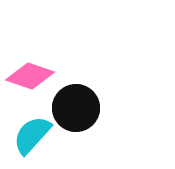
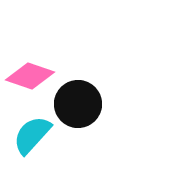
black circle: moved 2 px right, 4 px up
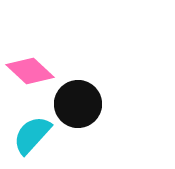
pink diamond: moved 5 px up; rotated 24 degrees clockwise
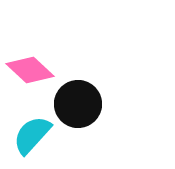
pink diamond: moved 1 px up
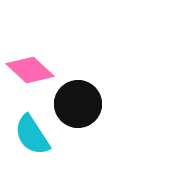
cyan semicircle: rotated 75 degrees counterclockwise
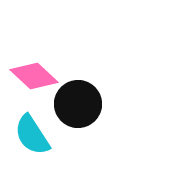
pink diamond: moved 4 px right, 6 px down
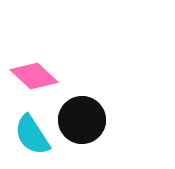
black circle: moved 4 px right, 16 px down
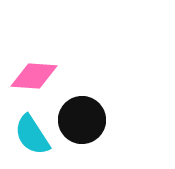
pink diamond: rotated 39 degrees counterclockwise
